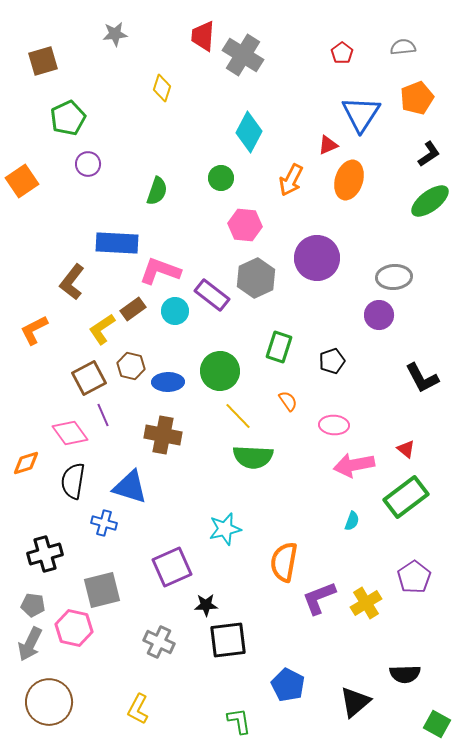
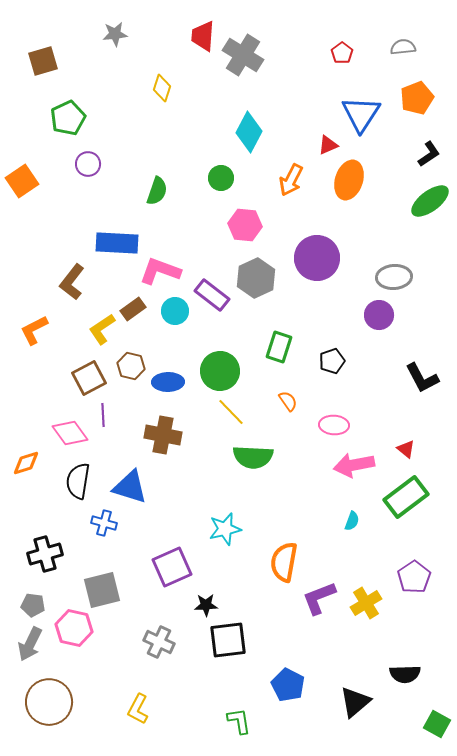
purple line at (103, 415): rotated 20 degrees clockwise
yellow line at (238, 416): moved 7 px left, 4 px up
black semicircle at (73, 481): moved 5 px right
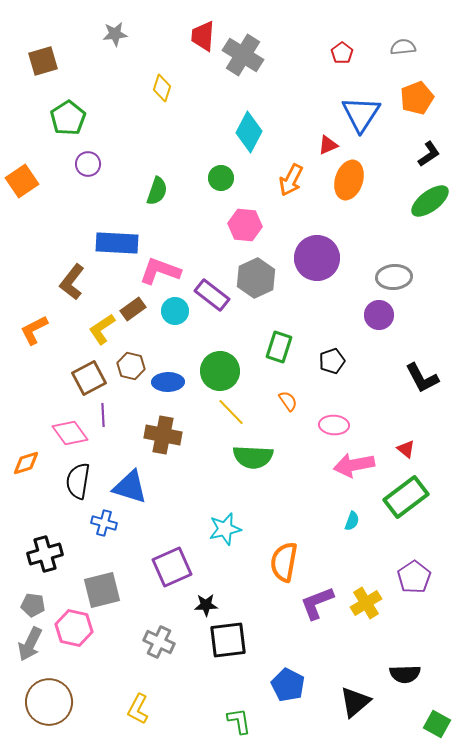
green pentagon at (68, 118): rotated 8 degrees counterclockwise
purple L-shape at (319, 598): moved 2 px left, 5 px down
